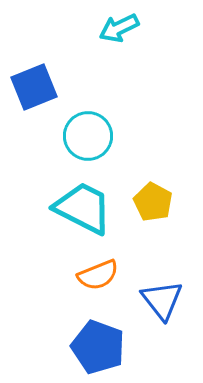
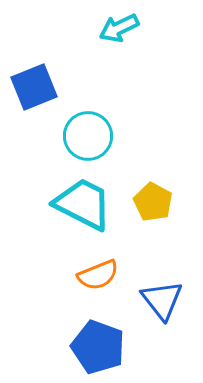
cyan trapezoid: moved 4 px up
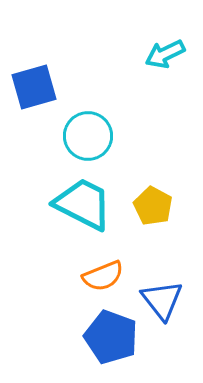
cyan arrow: moved 46 px right, 26 px down
blue square: rotated 6 degrees clockwise
yellow pentagon: moved 4 px down
orange semicircle: moved 5 px right, 1 px down
blue pentagon: moved 13 px right, 10 px up
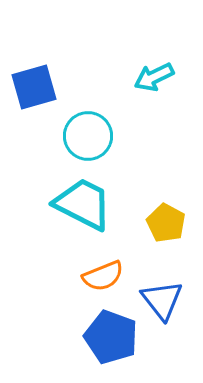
cyan arrow: moved 11 px left, 23 px down
yellow pentagon: moved 13 px right, 17 px down
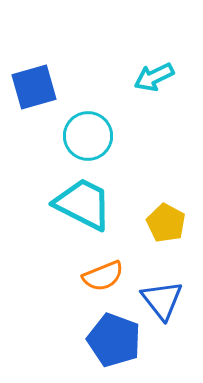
blue pentagon: moved 3 px right, 3 px down
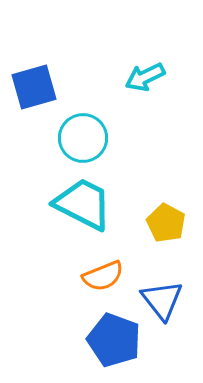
cyan arrow: moved 9 px left
cyan circle: moved 5 px left, 2 px down
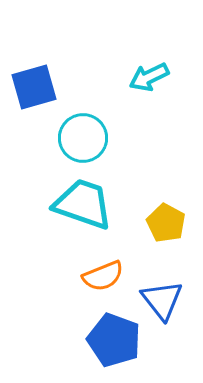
cyan arrow: moved 4 px right
cyan trapezoid: rotated 8 degrees counterclockwise
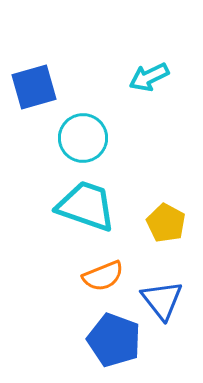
cyan trapezoid: moved 3 px right, 2 px down
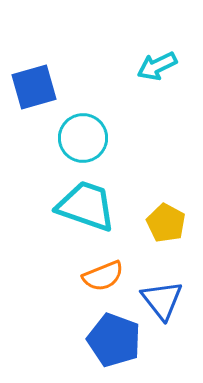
cyan arrow: moved 8 px right, 11 px up
